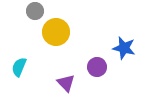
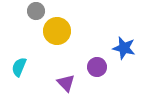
gray circle: moved 1 px right
yellow circle: moved 1 px right, 1 px up
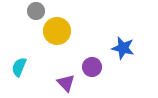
blue star: moved 1 px left
purple circle: moved 5 px left
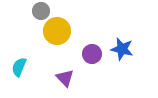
gray circle: moved 5 px right
blue star: moved 1 px left, 1 px down
purple circle: moved 13 px up
purple triangle: moved 1 px left, 5 px up
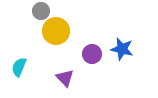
yellow circle: moved 1 px left
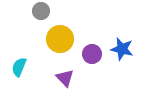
yellow circle: moved 4 px right, 8 px down
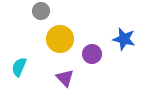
blue star: moved 2 px right, 10 px up
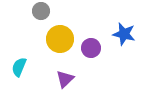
blue star: moved 5 px up
purple circle: moved 1 px left, 6 px up
purple triangle: moved 1 px down; rotated 30 degrees clockwise
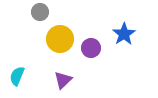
gray circle: moved 1 px left, 1 px down
blue star: rotated 25 degrees clockwise
cyan semicircle: moved 2 px left, 9 px down
purple triangle: moved 2 px left, 1 px down
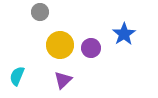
yellow circle: moved 6 px down
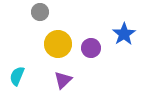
yellow circle: moved 2 px left, 1 px up
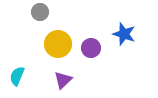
blue star: rotated 20 degrees counterclockwise
